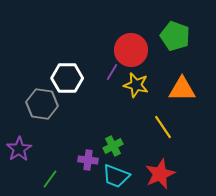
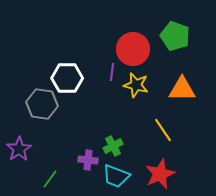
red circle: moved 2 px right, 1 px up
purple line: rotated 24 degrees counterclockwise
yellow line: moved 3 px down
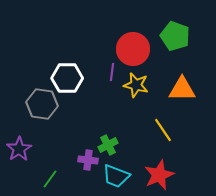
green cross: moved 5 px left, 1 px up
red star: moved 1 px left, 1 px down
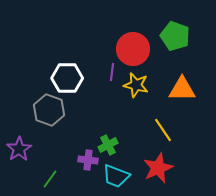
gray hexagon: moved 7 px right, 6 px down; rotated 12 degrees clockwise
red star: moved 1 px left, 7 px up
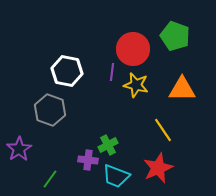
white hexagon: moved 7 px up; rotated 12 degrees clockwise
gray hexagon: moved 1 px right
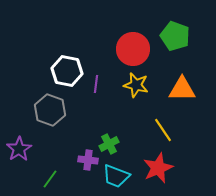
purple line: moved 16 px left, 12 px down
green cross: moved 1 px right, 1 px up
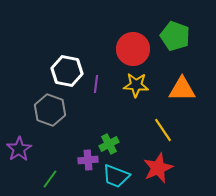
yellow star: rotated 10 degrees counterclockwise
purple cross: rotated 12 degrees counterclockwise
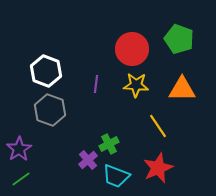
green pentagon: moved 4 px right, 3 px down
red circle: moved 1 px left
white hexagon: moved 21 px left; rotated 8 degrees clockwise
yellow line: moved 5 px left, 4 px up
purple cross: rotated 36 degrees counterclockwise
green line: moved 29 px left; rotated 18 degrees clockwise
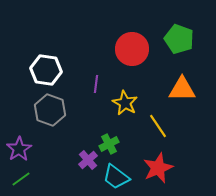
white hexagon: moved 1 px up; rotated 12 degrees counterclockwise
yellow star: moved 11 px left, 18 px down; rotated 25 degrees clockwise
cyan trapezoid: moved 1 px down; rotated 16 degrees clockwise
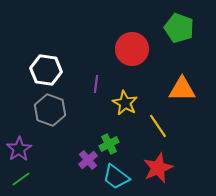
green pentagon: moved 11 px up
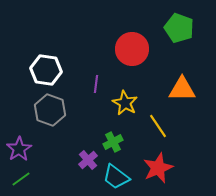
green cross: moved 4 px right, 2 px up
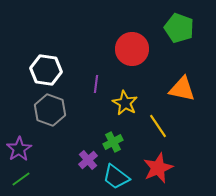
orange triangle: rotated 12 degrees clockwise
